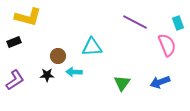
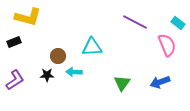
cyan rectangle: rotated 32 degrees counterclockwise
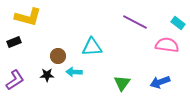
pink semicircle: rotated 60 degrees counterclockwise
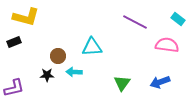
yellow L-shape: moved 2 px left
cyan rectangle: moved 4 px up
purple L-shape: moved 1 px left, 8 px down; rotated 20 degrees clockwise
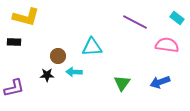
cyan rectangle: moved 1 px left, 1 px up
black rectangle: rotated 24 degrees clockwise
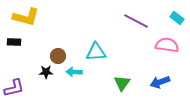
purple line: moved 1 px right, 1 px up
cyan triangle: moved 4 px right, 5 px down
black star: moved 1 px left, 3 px up
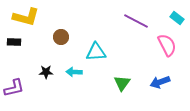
pink semicircle: rotated 55 degrees clockwise
brown circle: moved 3 px right, 19 px up
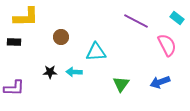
yellow L-shape: rotated 16 degrees counterclockwise
black star: moved 4 px right
green triangle: moved 1 px left, 1 px down
purple L-shape: rotated 15 degrees clockwise
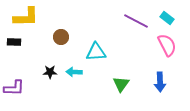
cyan rectangle: moved 10 px left
blue arrow: rotated 72 degrees counterclockwise
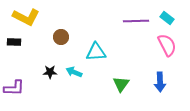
yellow L-shape: rotated 28 degrees clockwise
purple line: rotated 30 degrees counterclockwise
cyan arrow: rotated 21 degrees clockwise
